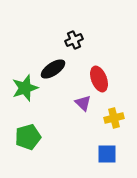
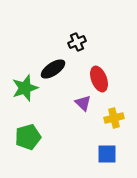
black cross: moved 3 px right, 2 px down
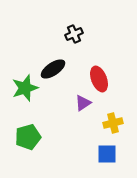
black cross: moved 3 px left, 8 px up
purple triangle: rotated 42 degrees clockwise
yellow cross: moved 1 px left, 5 px down
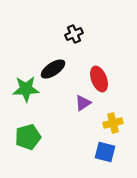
green star: moved 1 px right, 1 px down; rotated 16 degrees clockwise
blue square: moved 2 px left, 2 px up; rotated 15 degrees clockwise
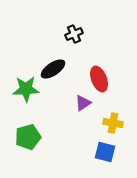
yellow cross: rotated 24 degrees clockwise
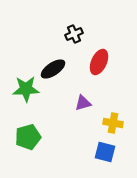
red ellipse: moved 17 px up; rotated 45 degrees clockwise
purple triangle: rotated 18 degrees clockwise
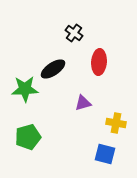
black cross: moved 1 px up; rotated 30 degrees counterclockwise
red ellipse: rotated 20 degrees counterclockwise
green star: moved 1 px left
yellow cross: moved 3 px right
blue square: moved 2 px down
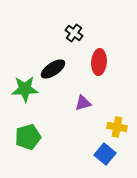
yellow cross: moved 1 px right, 4 px down
blue square: rotated 25 degrees clockwise
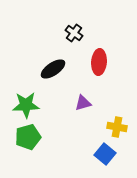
green star: moved 1 px right, 16 px down
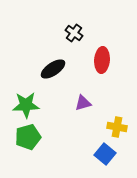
red ellipse: moved 3 px right, 2 px up
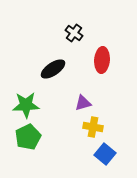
yellow cross: moved 24 px left
green pentagon: rotated 10 degrees counterclockwise
